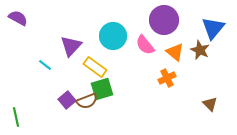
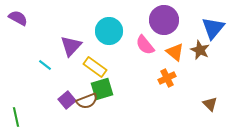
cyan circle: moved 4 px left, 5 px up
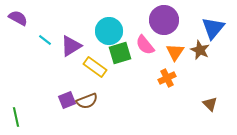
purple triangle: rotated 15 degrees clockwise
orange triangle: rotated 24 degrees clockwise
cyan line: moved 25 px up
green square: moved 18 px right, 36 px up
purple square: rotated 18 degrees clockwise
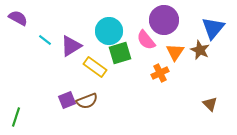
pink semicircle: moved 1 px right, 5 px up
orange cross: moved 7 px left, 5 px up
green line: rotated 30 degrees clockwise
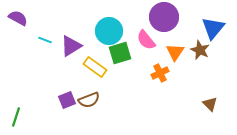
purple circle: moved 3 px up
cyan line: rotated 16 degrees counterclockwise
brown semicircle: moved 2 px right, 1 px up
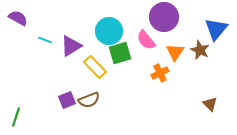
blue triangle: moved 3 px right, 1 px down
yellow rectangle: rotated 10 degrees clockwise
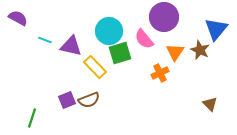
pink semicircle: moved 2 px left, 1 px up
purple triangle: rotated 45 degrees clockwise
green line: moved 16 px right, 1 px down
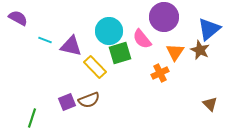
blue triangle: moved 7 px left; rotated 10 degrees clockwise
pink semicircle: moved 2 px left
purple square: moved 2 px down
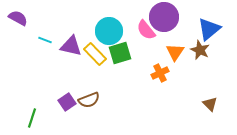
pink semicircle: moved 4 px right, 9 px up
yellow rectangle: moved 13 px up
purple square: rotated 12 degrees counterclockwise
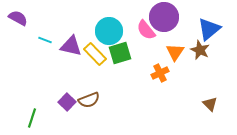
purple square: rotated 12 degrees counterclockwise
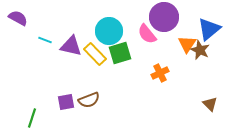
pink semicircle: moved 1 px right, 4 px down
orange triangle: moved 12 px right, 8 px up
purple square: moved 1 px left; rotated 36 degrees clockwise
